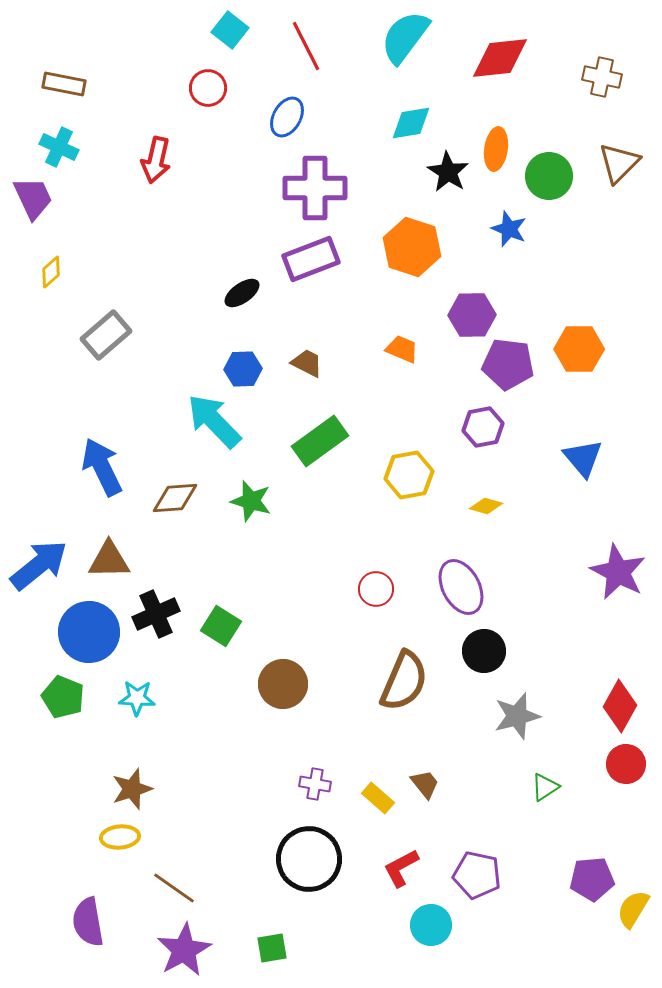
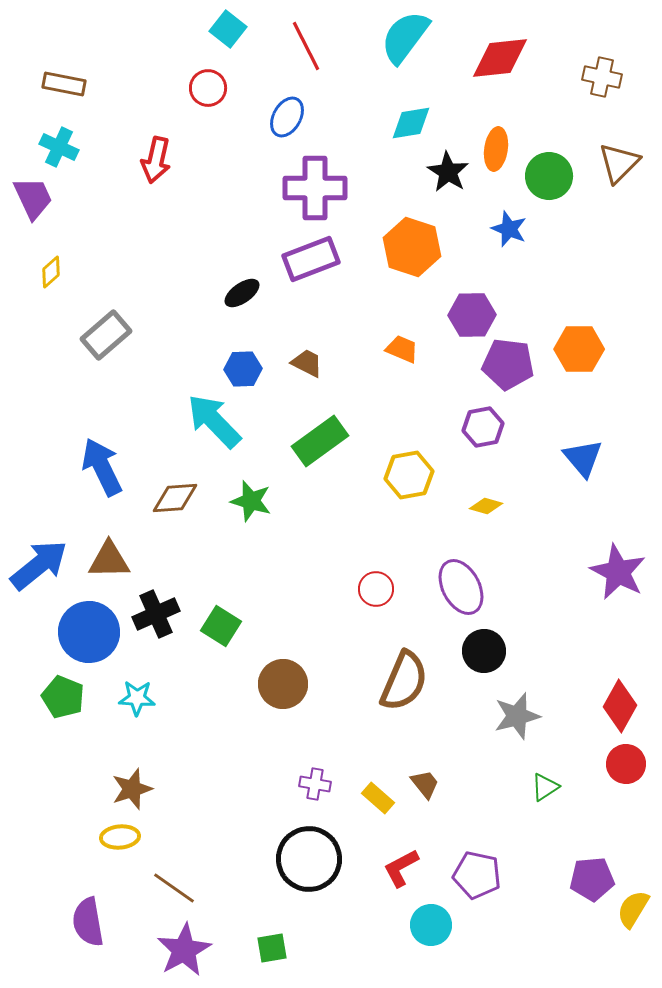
cyan square at (230, 30): moved 2 px left, 1 px up
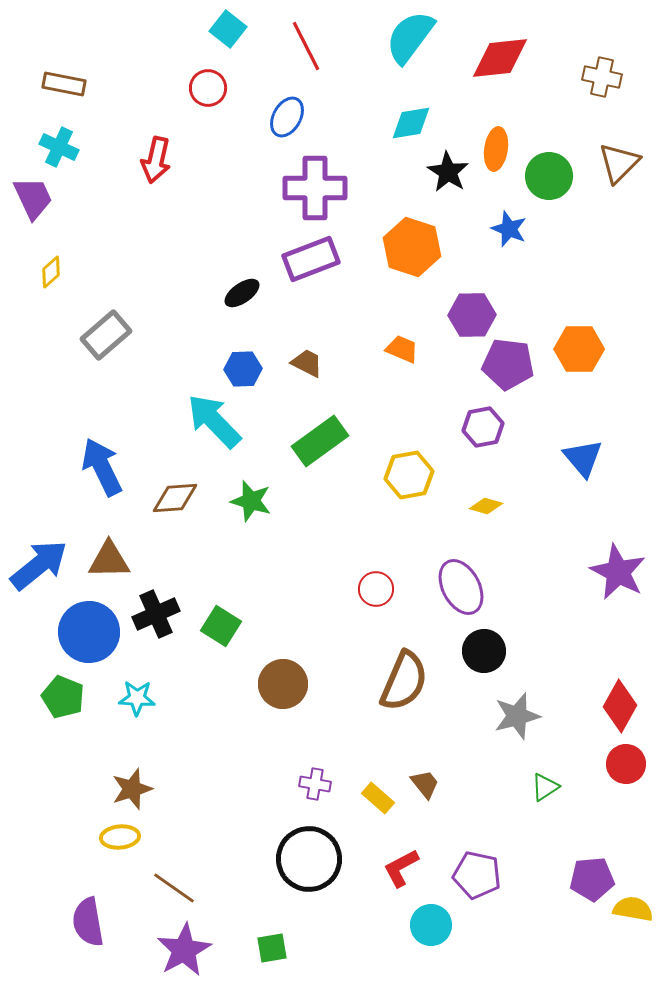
cyan semicircle at (405, 37): moved 5 px right
yellow semicircle at (633, 909): rotated 69 degrees clockwise
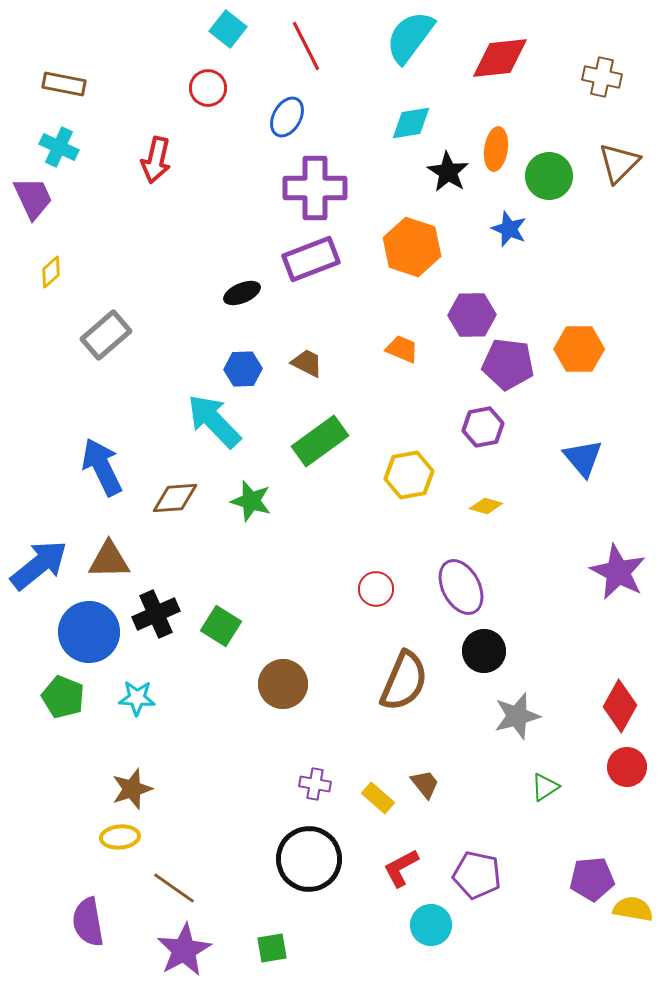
black ellipse at (242, 293): rotated 12 degrees clockwise
red circle at (626, 764): moved 1 px right, 3 px down
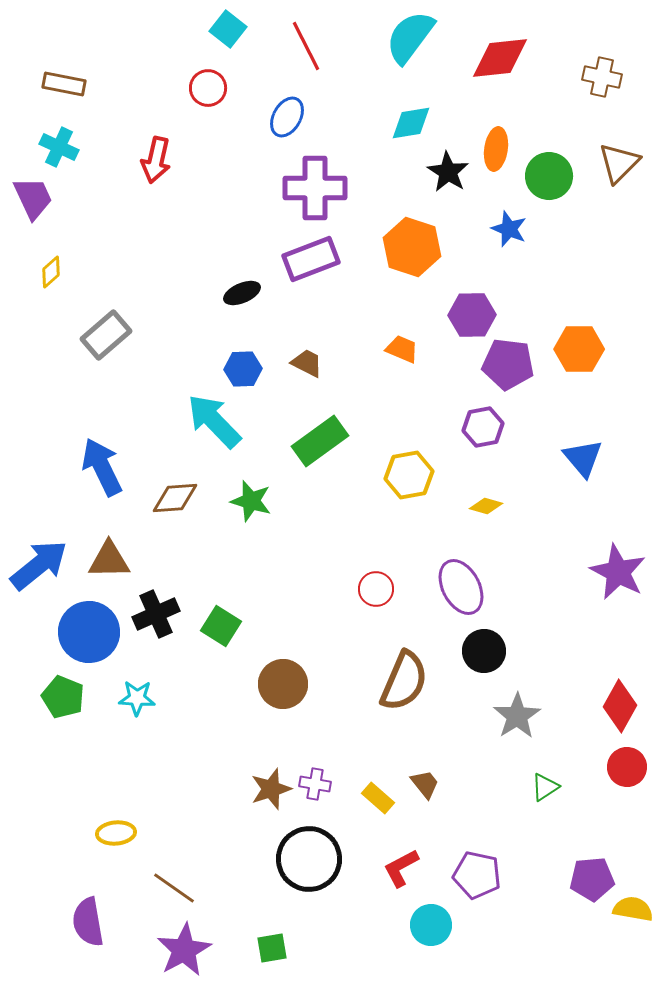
gray star at (517, 716): rotated 18 degrees counterclockwise
brown star at (132, 789): moved 139 px right
yellow ellipse at (120, 837): moved 4 px left, 4 px up
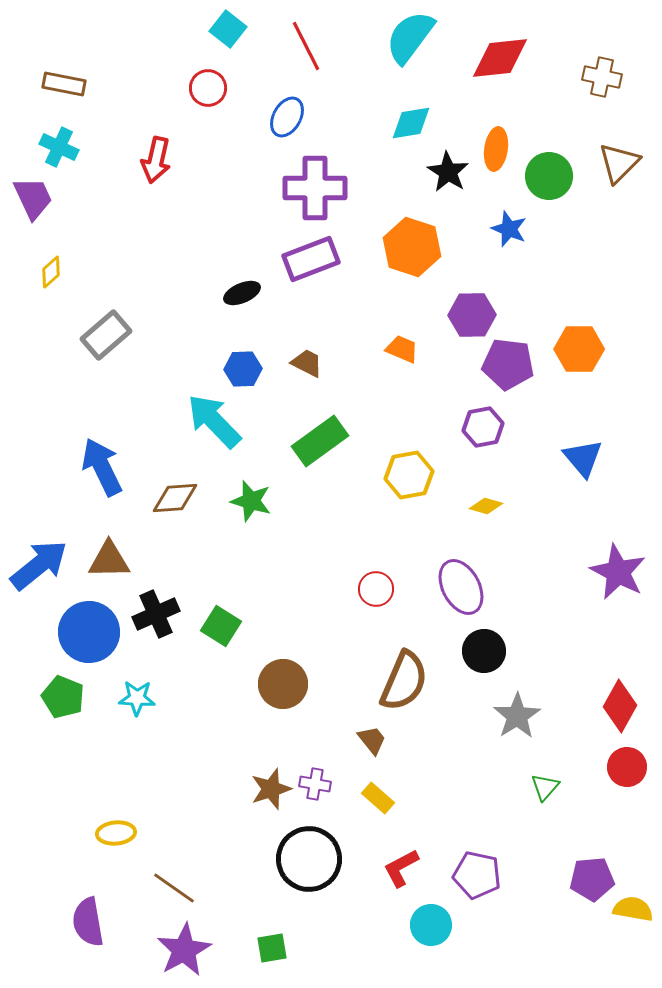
brown trapezoid at (425, 784): moved 53 px left, 44 px up
green triangle at (545, 787): rotated 16 degrees counterclockwise
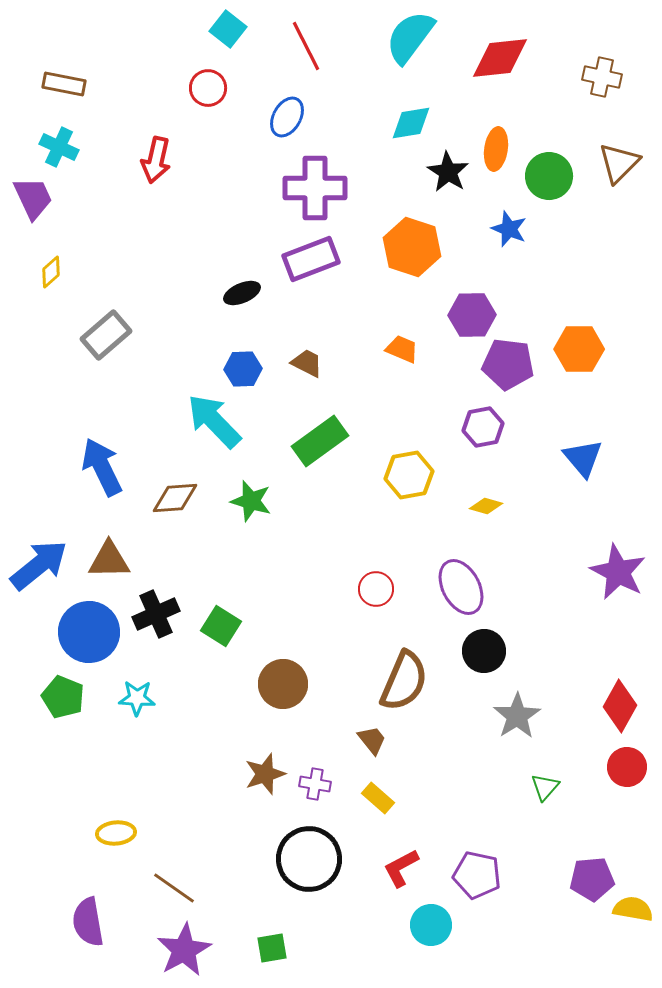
brown star at (271, 789): moved 6 px left, 15 px up
